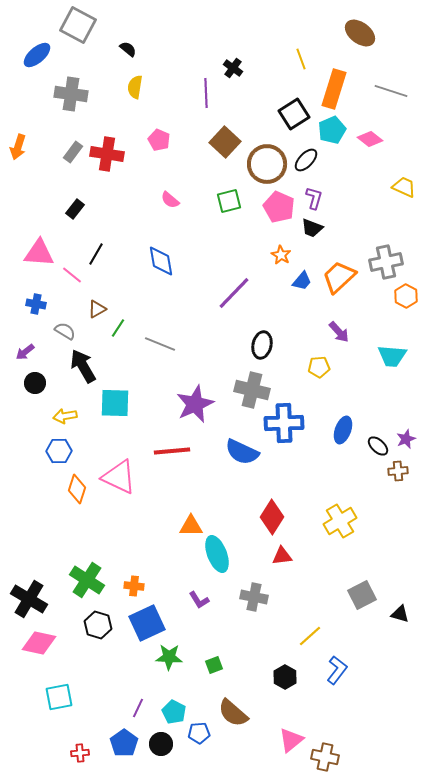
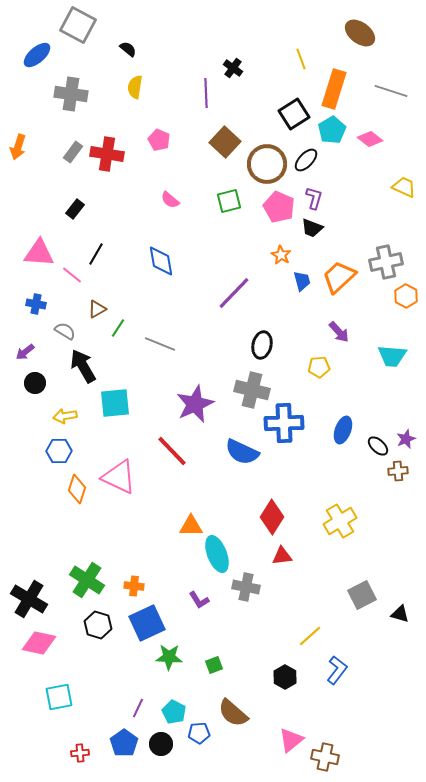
cyan pentagon at (332, 130): rotated 8 degrees counterclockwise
blue trapezoid at (302, 281): rotated 55 degrees counterclockwise
cyan square at (115, 403): rotated 8 degrees counterclockwise
red line at (172, 451): rotated 51 degrees clockwise
gray cross at (254, 597): moved 8 px left, 10 px up
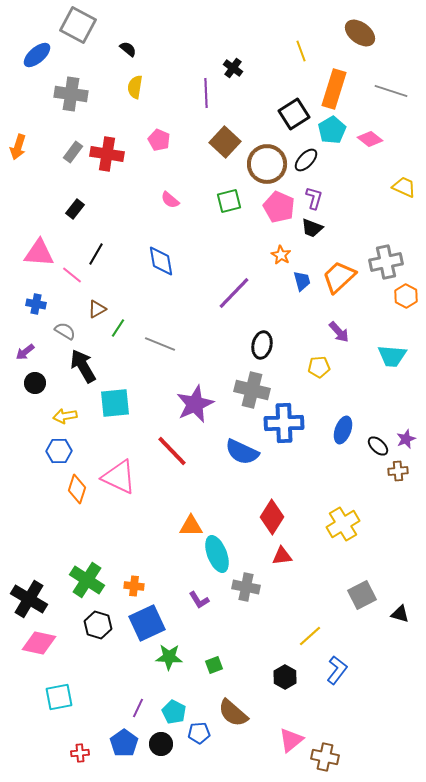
yellow line at (301, 59): moved 8 px up
yellow cross at (340, 521): moved 3 px right, 3 px down
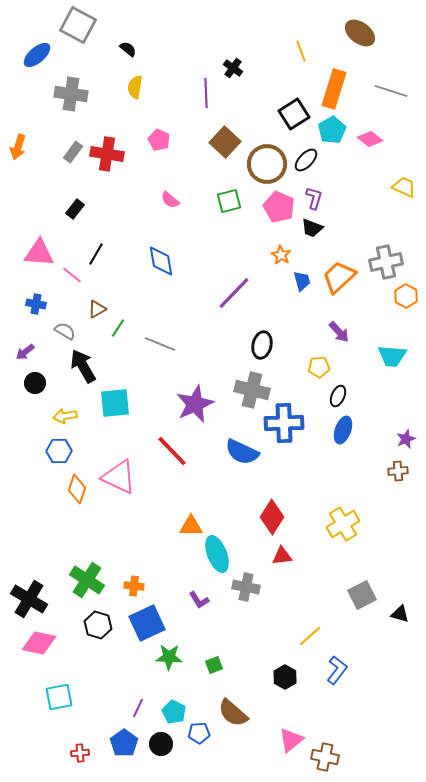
black ellipse at (378, 446): moved 40 px left, 50 px up; rotated 70 degrees clockwise
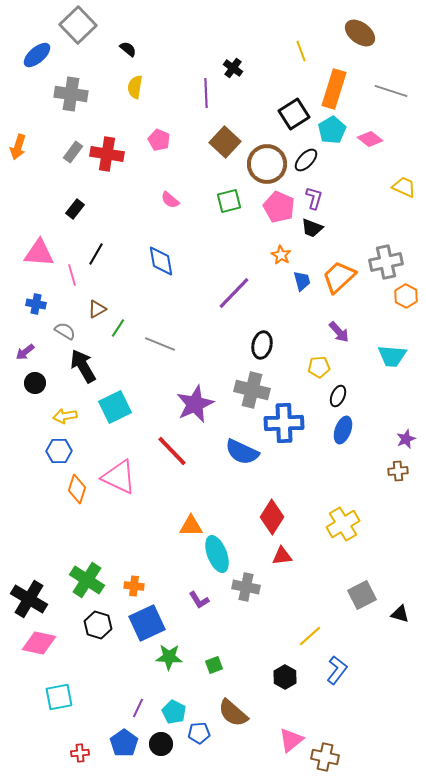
gray square at (78, 25): rotated 18 degrees clockwise
pink line at (72, 275): rotated 35 degrees clockwise
cyan square at (115, 403): moved 4 px down; rotated 20 degrees counterclockwise
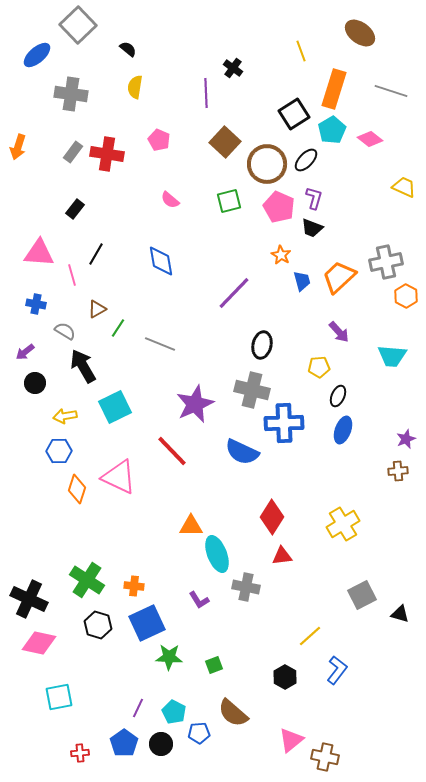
black cross at (29, 599): rotated 6 degrees counterclockwise
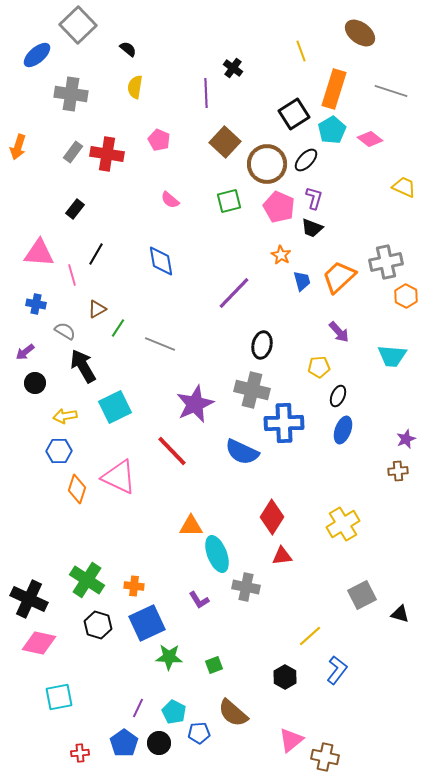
black circle at (161, 744): moved 2 px left, 1 px up
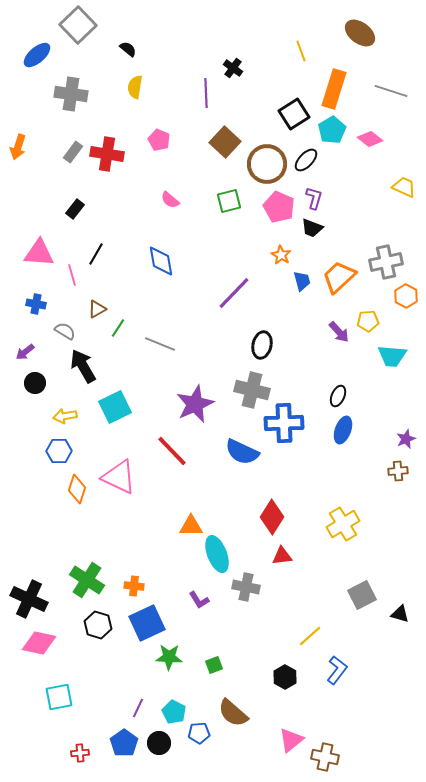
yellow pentagon at (319, 367): moved 49 px right, 46 px up
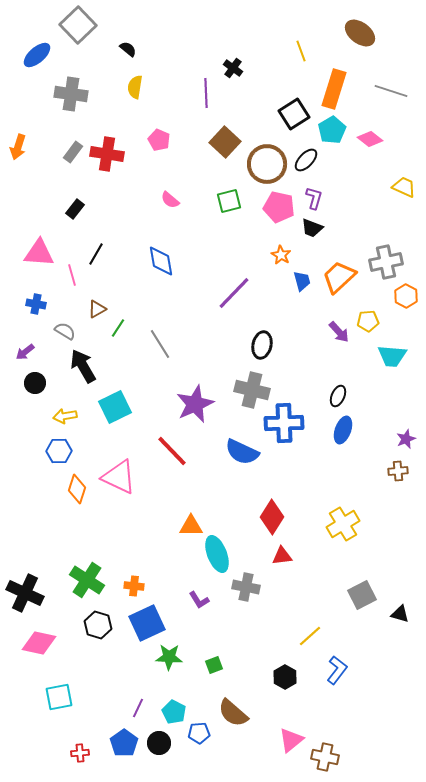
pink pentagon at (279, 207): rotated 12 degrees counterclockwise
gray line at (160, 344): rotated 36 degrees clockwise
black cross at (29, 599): moved 4 px left, 6 px up
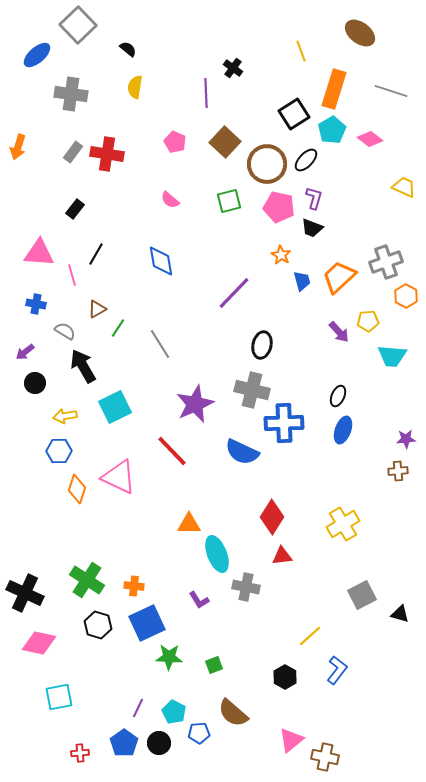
pink pentagon at (159, 140): moved 16 px right, 2 px down
gray cross at (386, 262): rotated 8 degrees counterclockwise
purple star at (406, 439): rotated 18 degrees clockwise
orange triangle at (191, 526): moved 2 px left, 2 px up
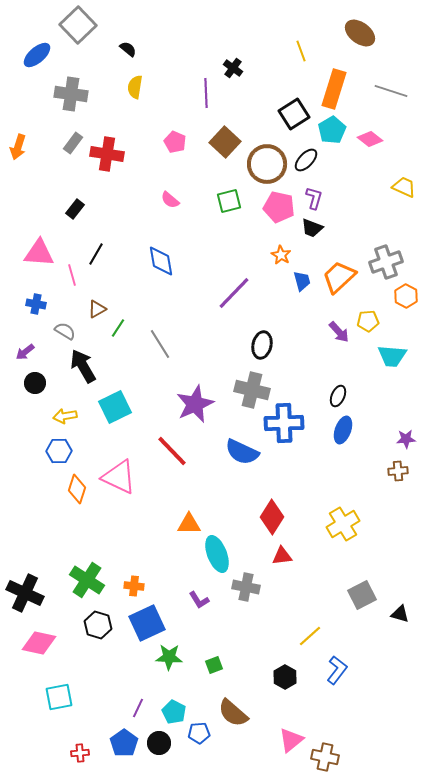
gray rectangle at (73, 152): moved 9 px up
